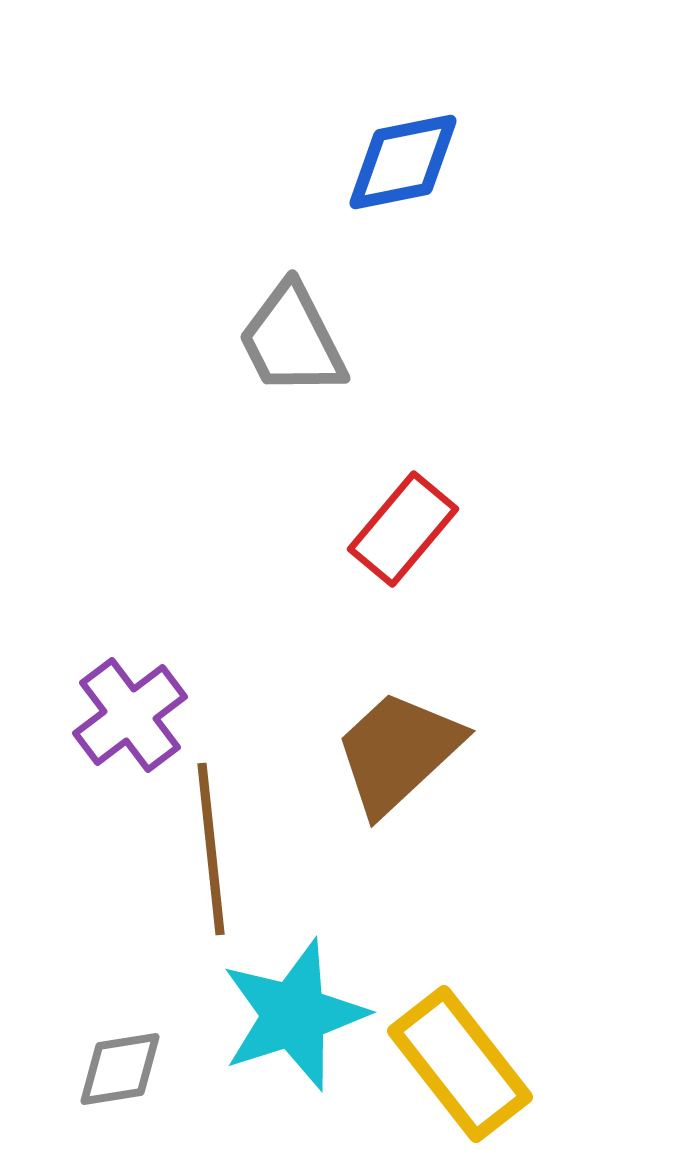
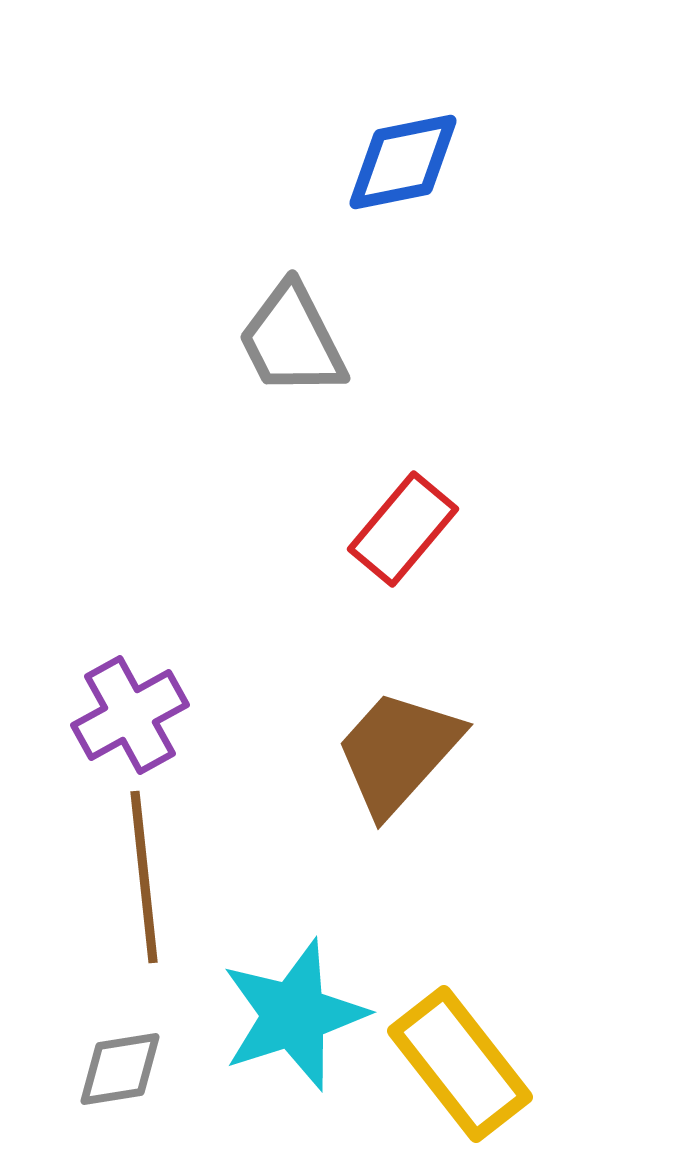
purple cross: rotated 8 degrees clockwise
brown trapezoid: rotated 5 degrees counterclockwise
brown line: moved 67 px left, 28 px down
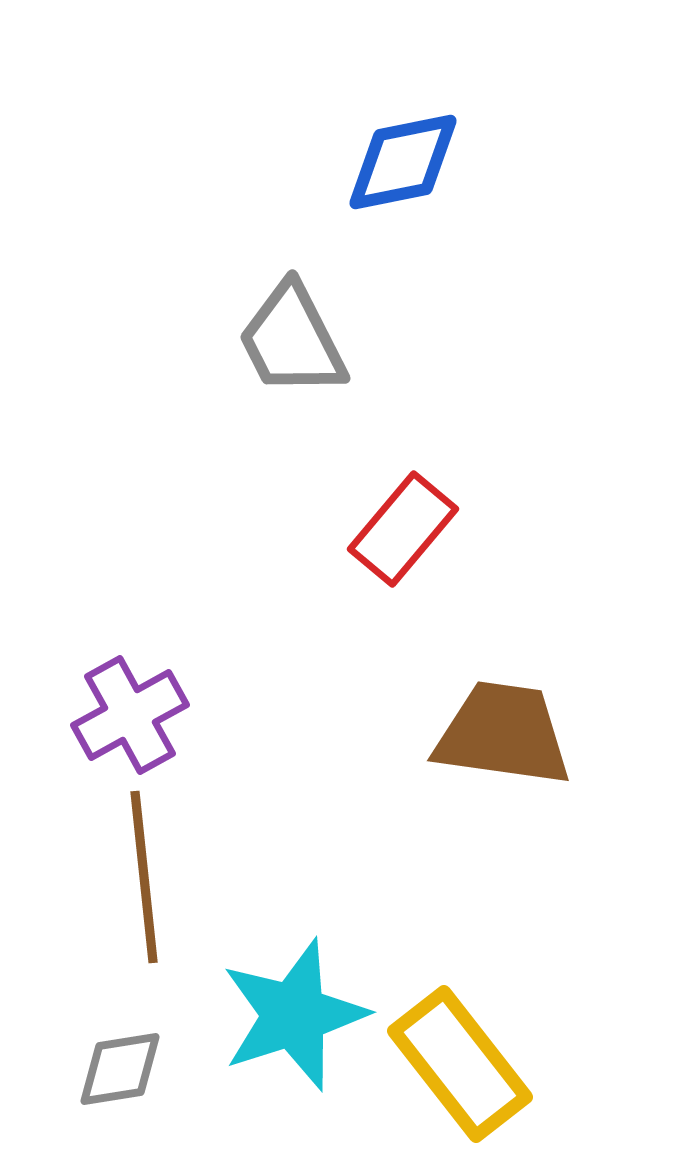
brown trapezoid: moved 105 px right, 18 px up; rotated 56 degrees clockwise
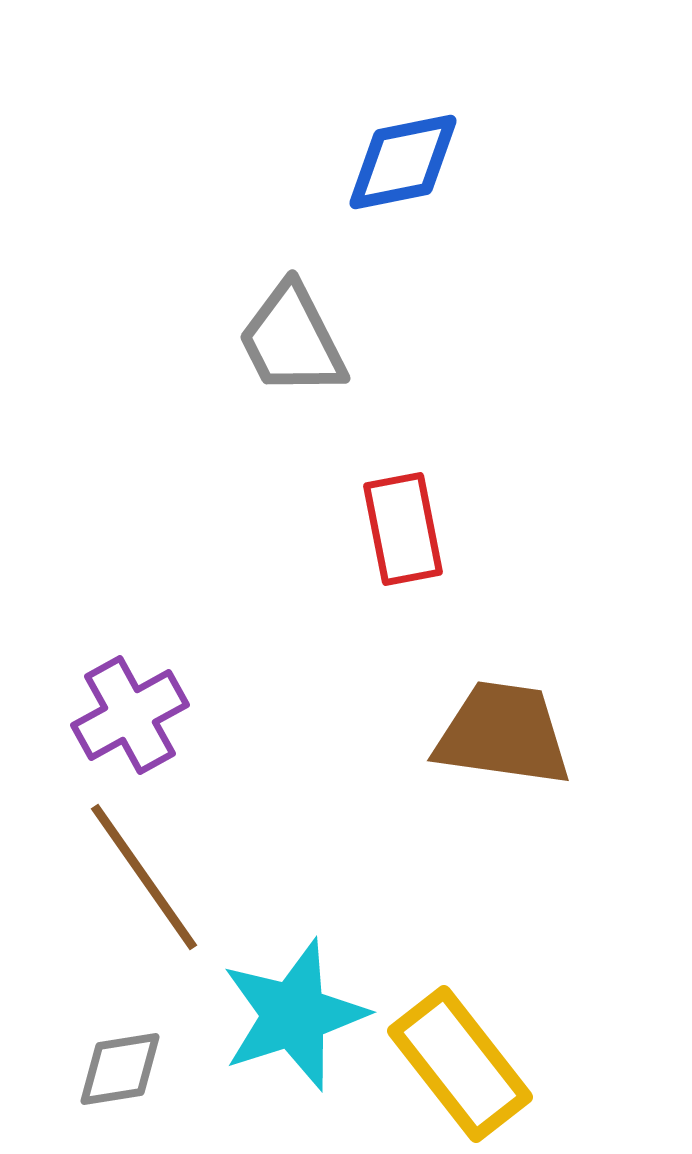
red rectangle: rotated 51 degrees counterclockwise
brown line: rotated 29 degrees counterclockwise
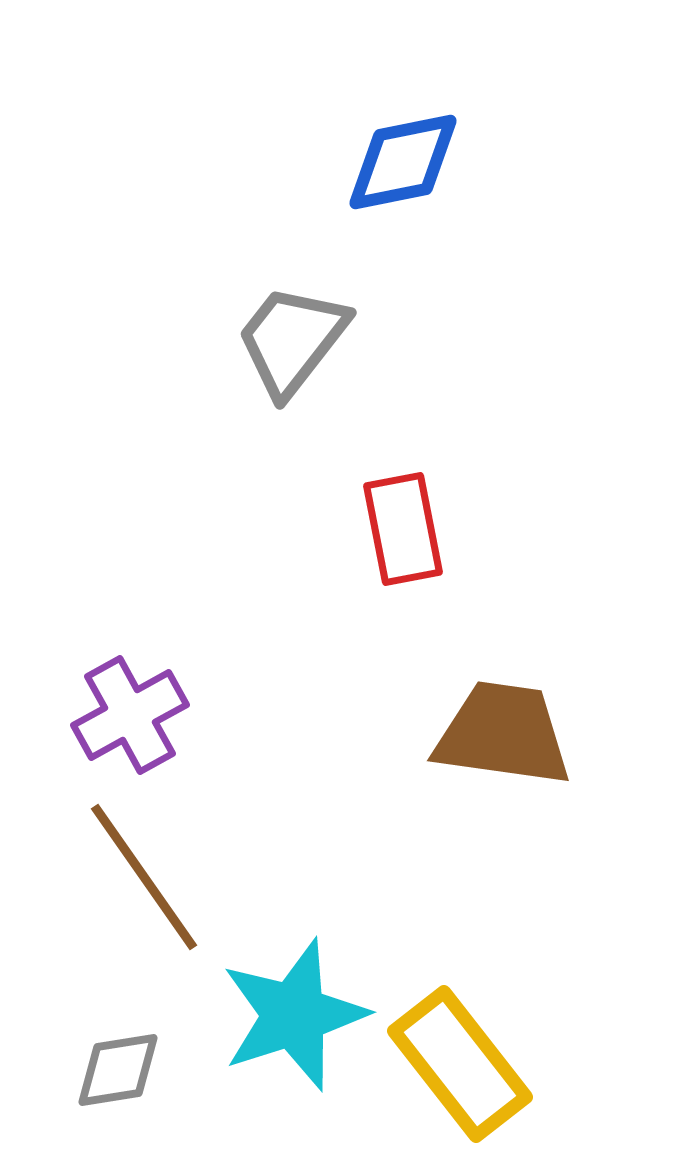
gray trapezoid: rotated 65 degrees clockwise
gray diamond: moved 2 px left, 1 px down
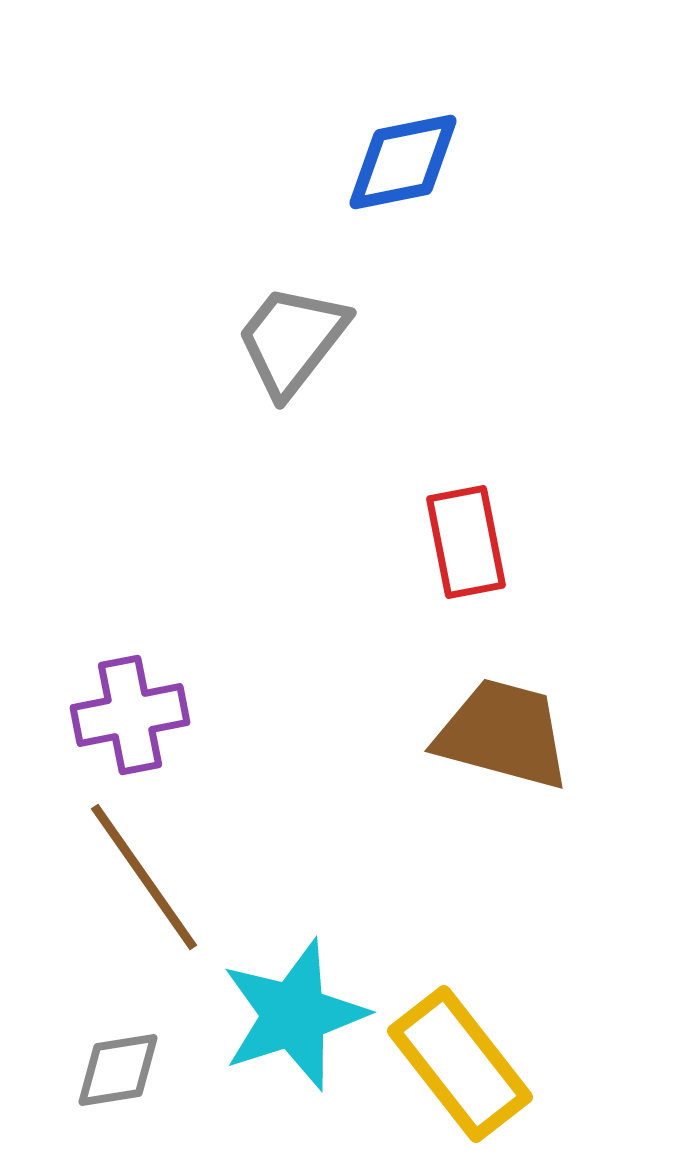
red rectangle: moved 63 px right, 13 px down
purple cross: rotated 18 degrees clockwise
brown trapezoid: rotated 7 degrees clockwise
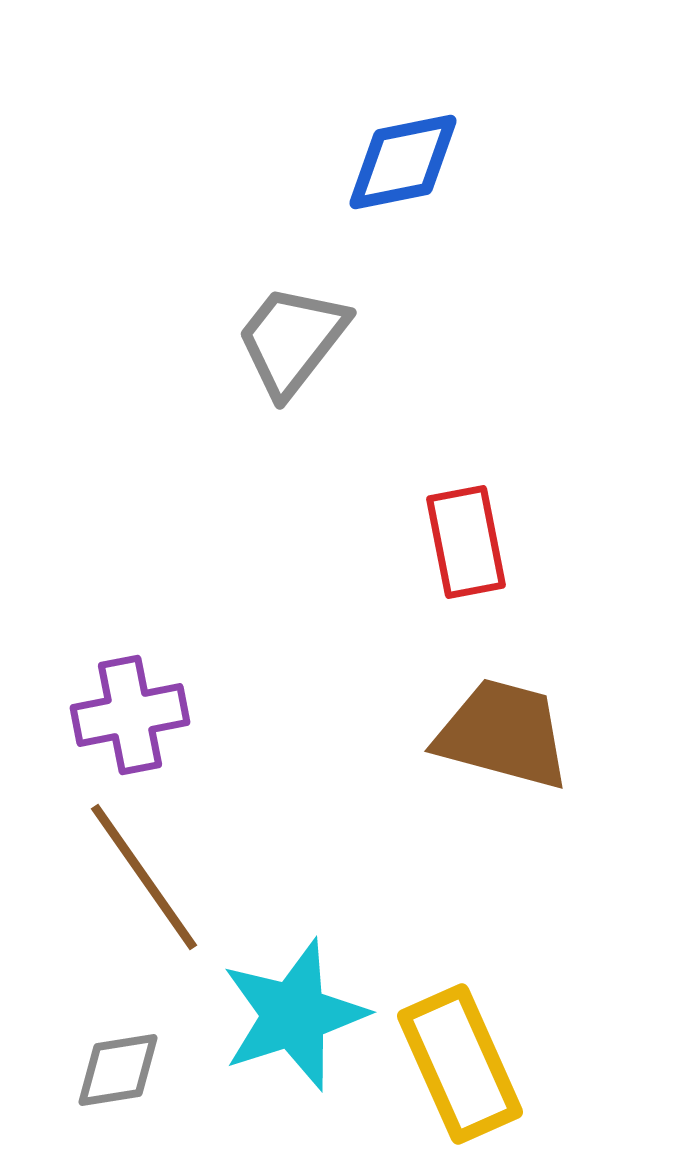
yellow rectangle: rotated 14 degrees clockwise
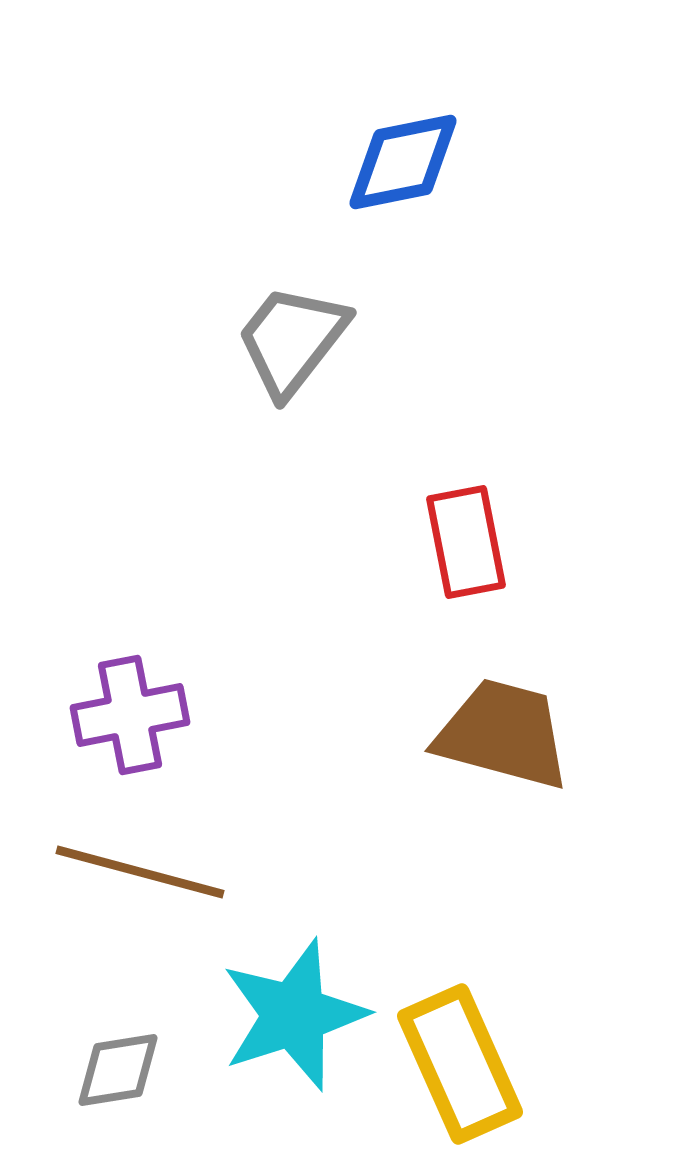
brown line: moved 4 px left, 5 px up; rotated 40 degrees counterclockwise
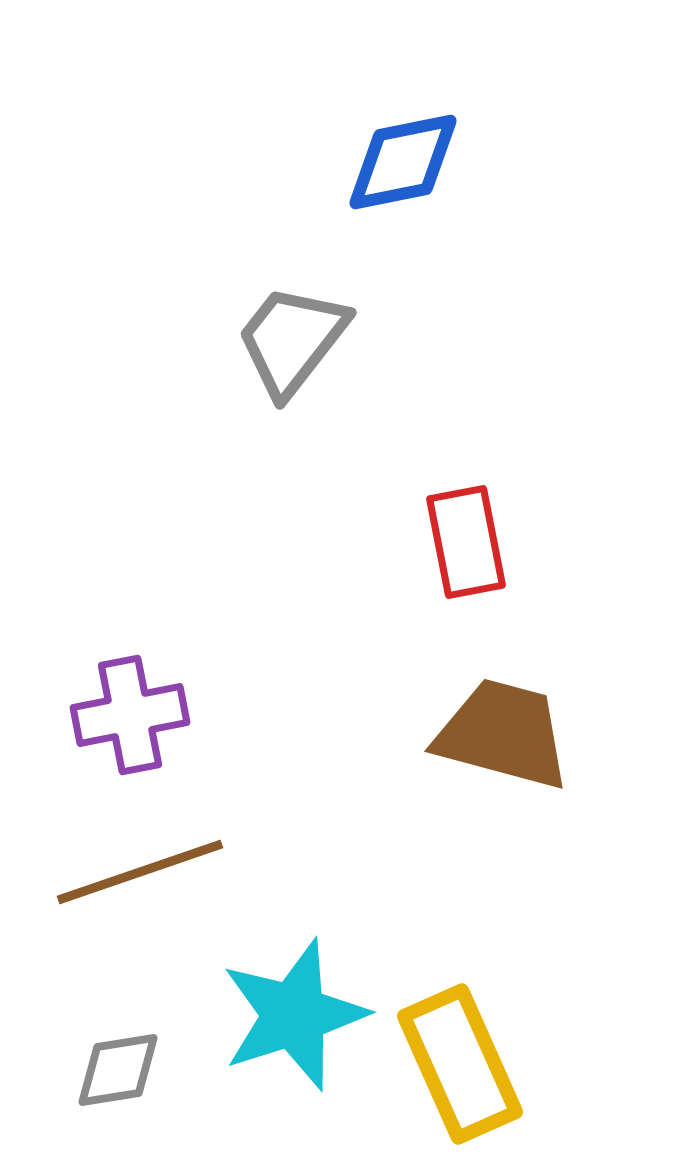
brown line: rotated 34 degrees counterclockwise
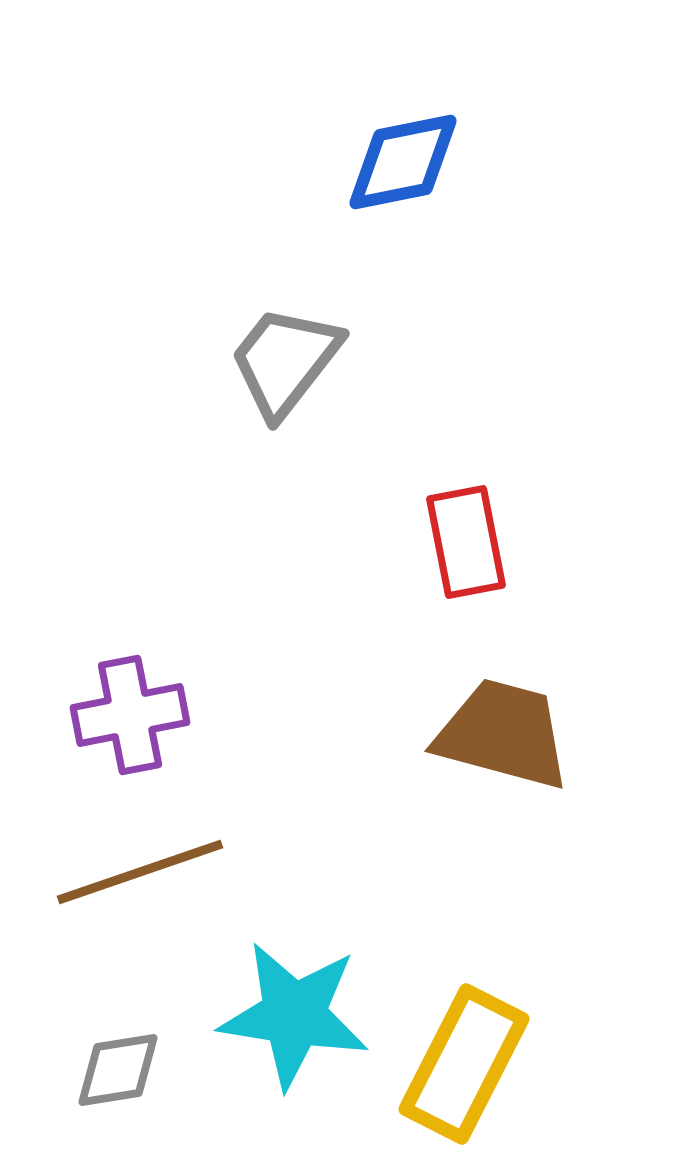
gray trapezoid: moved 7 px left, 21 px down
cyan star: rotated 27 degrees clockwise
yellow rectangle: moved 4 px right; rotated 51 degrees clockwise
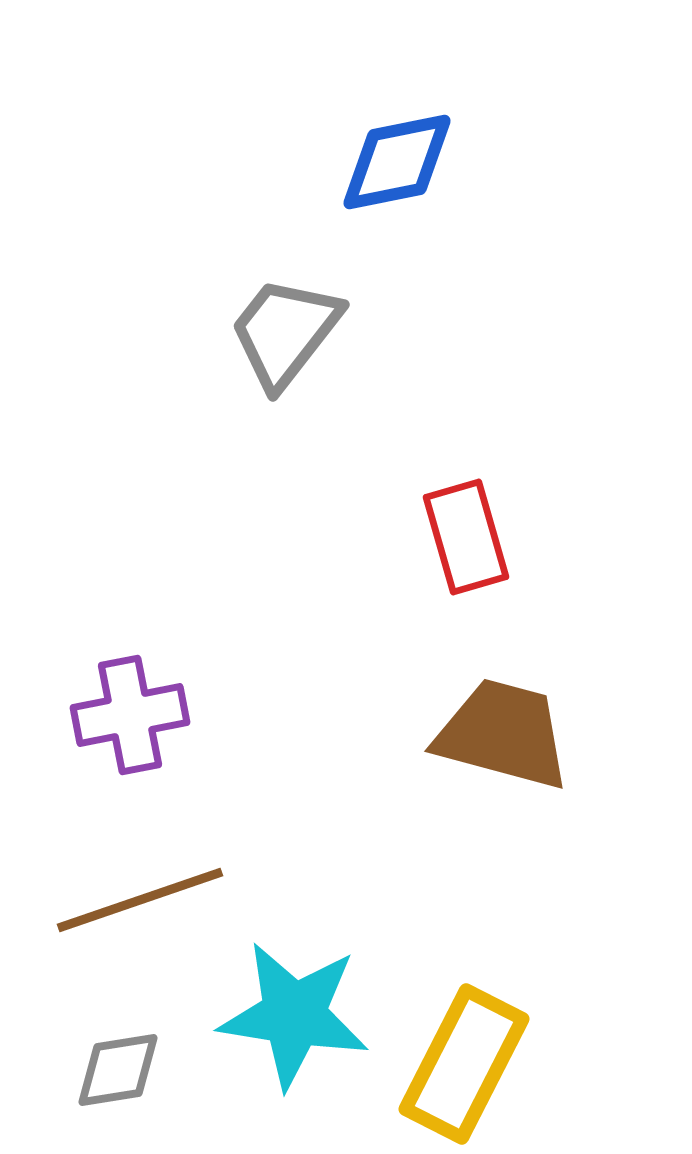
blue diamond: moved 6 px left
gray trapezoid: moved 29 px up
red rectangle: moved 5 px up; rotated 5 degrees counterclockwise
brown line: moved 28 px down
